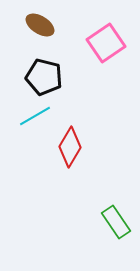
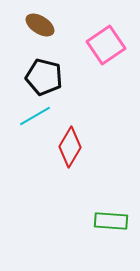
pink square: moved 2 px down
green rectangle: moved 5 px left, 1 px up; rotated 52 degrees counterclockwise
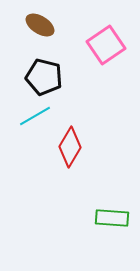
green rectangle: moved 1 px right, 3 px up
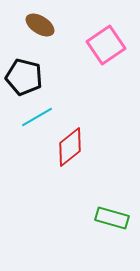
black pentagon: moved 20 px left
cyan line: moved 2 px right, 1 px down
red diamond: rotated 21 degrees clockwise
green rectangle: rotated 12 degrees clockwise
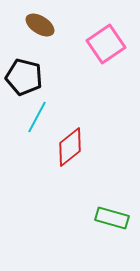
pink square: moved 1 px up
cyan line: rotated 32 degrees counterclockwise
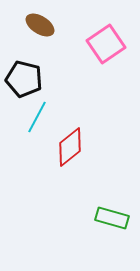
black pentagon: moved 2 px down
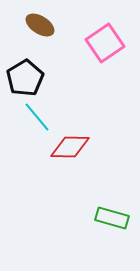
pink square: moved 1 px left, 1 px up
black pentagon: moved 1 px right, 1 px up; rotated 27 degrees clockwise
cyan line: rotated 68 degrees counterclockwise
red diamond: rotated 39 degrees clockwise
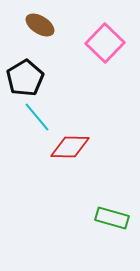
pink square: rotated 12 degrees counterclockwise
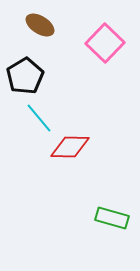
black pentagon: moved 2 px up
cyan line: moved 2 px right, 1 px down
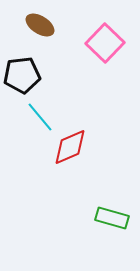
black pentagon: moved 3 px left, 1 px up; rotated 24 degrees clockwise
cyan line: moved 1 px right, 1 px up
red diamond: rotated 24 degrees counterclockwise
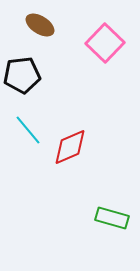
cyan line: moved 12 px left, 13 px down
